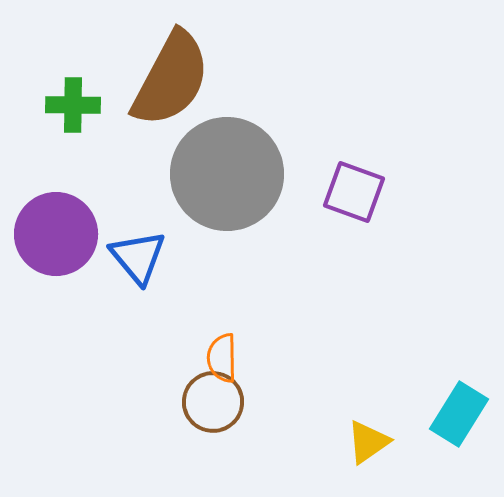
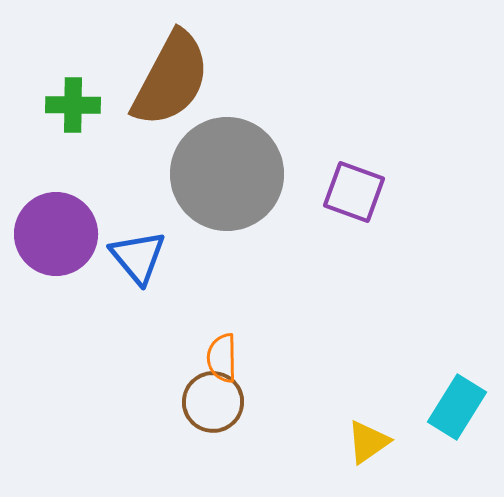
cyan rectangle: moved 2 px left, 7 px up
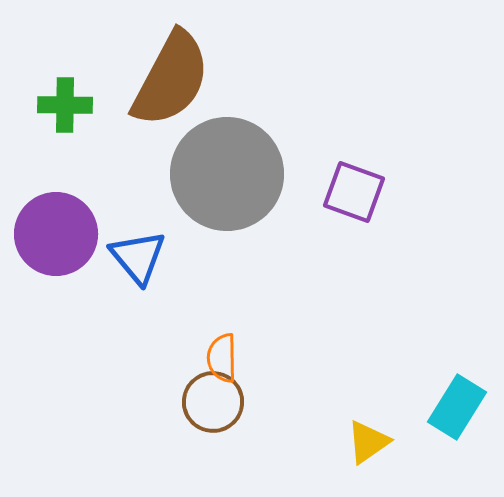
green cross: moved 8 px left
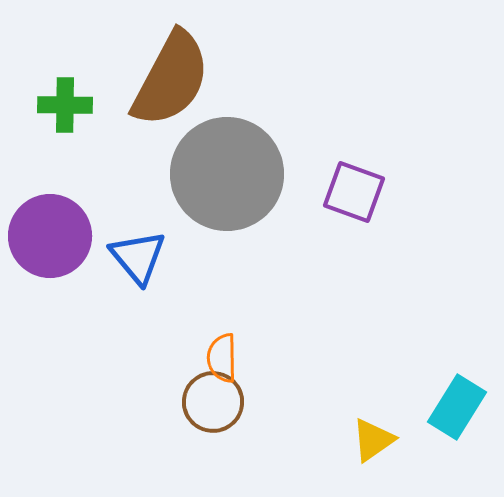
purple circle: moved 6 px left, 2 px down
yellow triangle: moved 5 px right, 2 px up
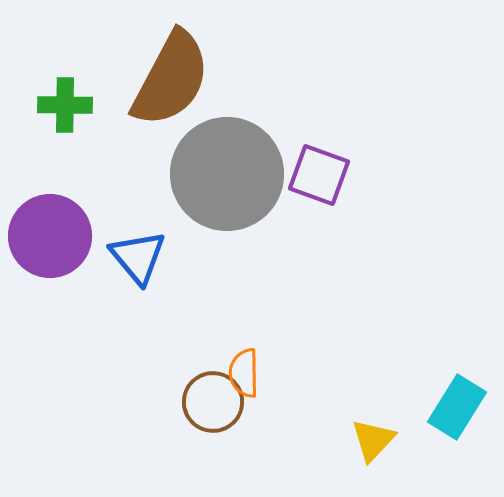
purple square: moved 35 px left, 17 px up
orange semicircle: moved 22 px right, 15 px down
yellow triangle: rotated 12 degrees counterclockwise
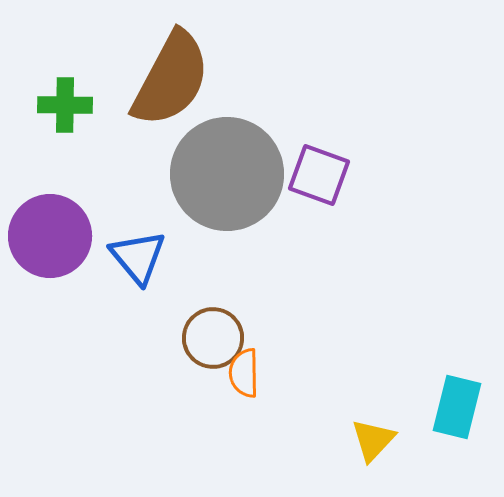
brown circle: moved 64 px up
cyan rectangle: rotated 18 degrees counterclockwise
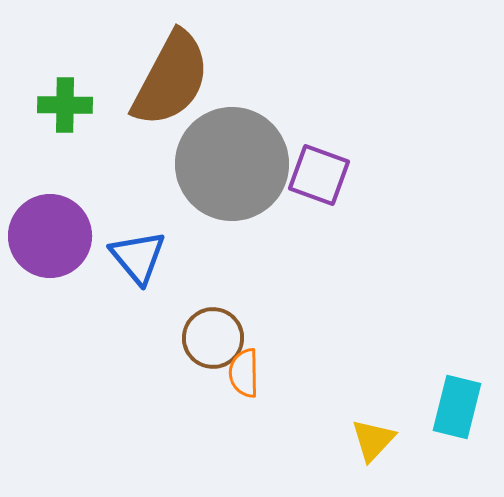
gray circle: moved 5 px right, 10 px up
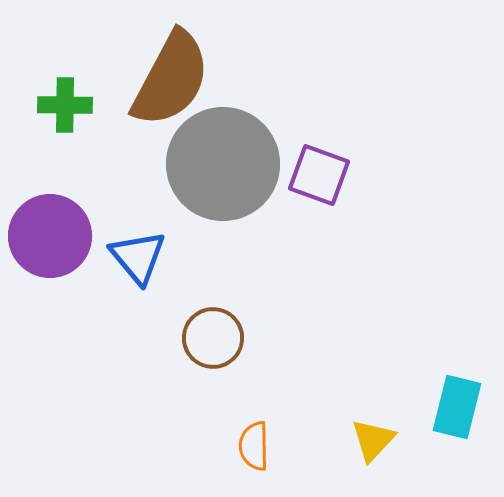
gray circle: moved 9 px left
orange semicircle: moved 10 px right, 73 px down
